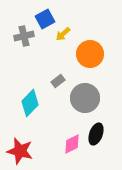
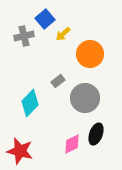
blue square: rotated 12 degrees counterclockwise
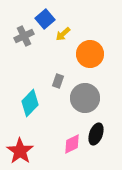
gray cross: rotated 12 degrees counterclockwise
gray rectangle: rotated 32 degrees counterclockwise
red star: rotated 20 degrees clockwise
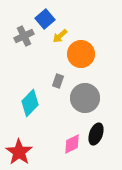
yellow arrow: moved 3 px left, 2 px down
orange circle: moved 9 px left
red star: moved 1 px left, 1 px down
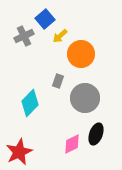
red star: rotated 12 degrees clockwise
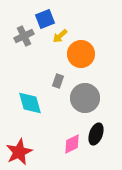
blue square: rotated 18 degrees clockwise
cyan diamond: rotated 60 degrees counterclockwise
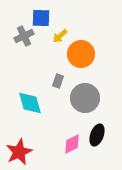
blue square: moved 4 px left, 1 px up; rotated 24 degrees clockwise
black ellipse: moved 1 px right, 1 px down
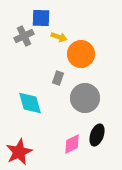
yellow arrow: moved 1 px left, 1 px down; rotated 119 degrees counterclockwise
gray rectangle: moved 3 px up
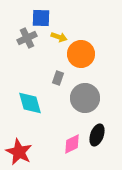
gray cross: moved 3 px right, 2 px down
red star: rotated 20 degrees counterclockwise
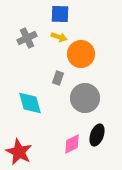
blue square: moved 19 px right, 4 px up
